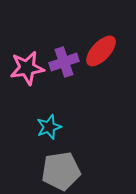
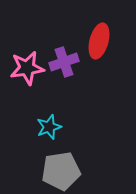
red ellipse: moved 2 px left, 10 px up; rotated 28 degrees counterclockwise
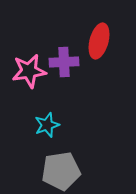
purple cross: rotated 16 degrees clockwise
pink star: moved 2 px right, 3 px down
cyan star: moved 2 px left, 2 px up
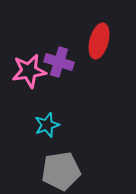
purple cross: moved 5 px left; rotated 20 degrees clockwise
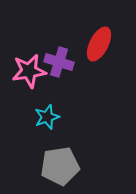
red ellipse: moved 3 px down; rotated 12 degrees clockwise
cyan star: moved 8 px up
gray pentagon: moved 1 px left, 5 px up
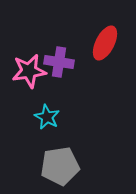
red ellipse: moved 6 px right, 1 px up
purple cross: rotated 8 degrees counterclockwise
cyan star: rotated 25 degrees counterclockwise
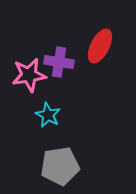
red ellipse: moved 5 px left, 3 px down
pink star: moved 4 px down
cyan star: moved 1 px right, 2 px up
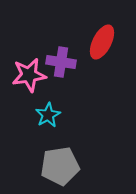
red ellipse: moved 2 px right, 4 px up
purple cross: moved 2 px right
cyan star: rotated 15 degrees clockwise
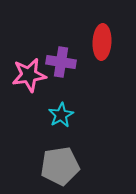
red ellipse: rotated 24 degrees counterclockwise
cyan star: moved 13 px right
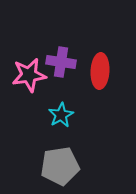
red ellipse: moved 2 px left, 29 px down
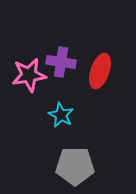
red ellipse: rotated 16 degrees clockwise
cyan star: rotated 15 degrees counterclockwise
gray pentagon: moved 15 px right; rotated 9 degrees clockwise
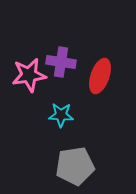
red ellipse: moved 5 px down
cyan star: rotated 25 degrees counterclockwise
gray pentagon: rotated 9 degrees counterclockwise
